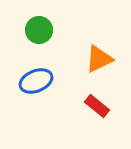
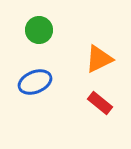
blue ellipse: moved 1 px left, 1 px down
red rectangle: moved 3 px right, 3 px up
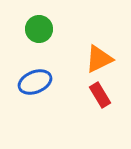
green circle: moved 1 px up
red rectangle: moved 8 px up; rotated 20 degrees clockwise
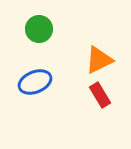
orange triangle: moved 1 px down
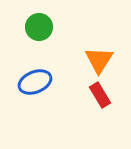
green circle: moved 2 px up
orange triangle: rotated 32 degrees counterclockwise
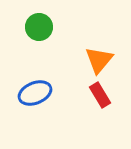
orange triangle: rotated 8 degrees clockwise
blue ellipse: moved 11 px down
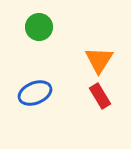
orange triangle: rotated 8 degrees counterclockwise
red rectangle: moved 1 px down
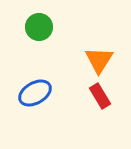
blue ellipse: rotated 8 degrees counterclockwise
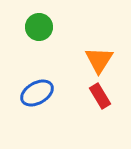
blue ellipse: moved 2 px right
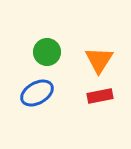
green circle: moved 8 px right, 25 px down
red rectangle: rotated 70 degrees counterclockwise
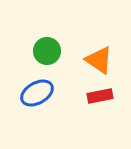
green circle: moved 1 px up
orange triangle: rotated 28 degrees counterclockwise
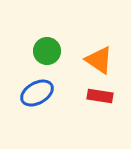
red rectangle: rotated 20 degrees clockwise
